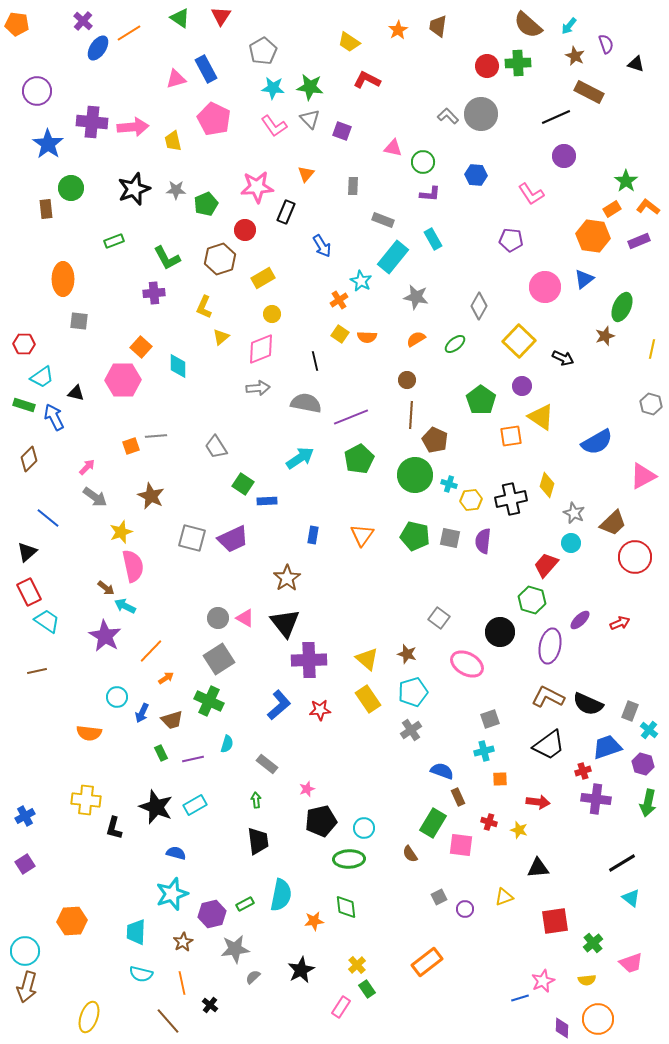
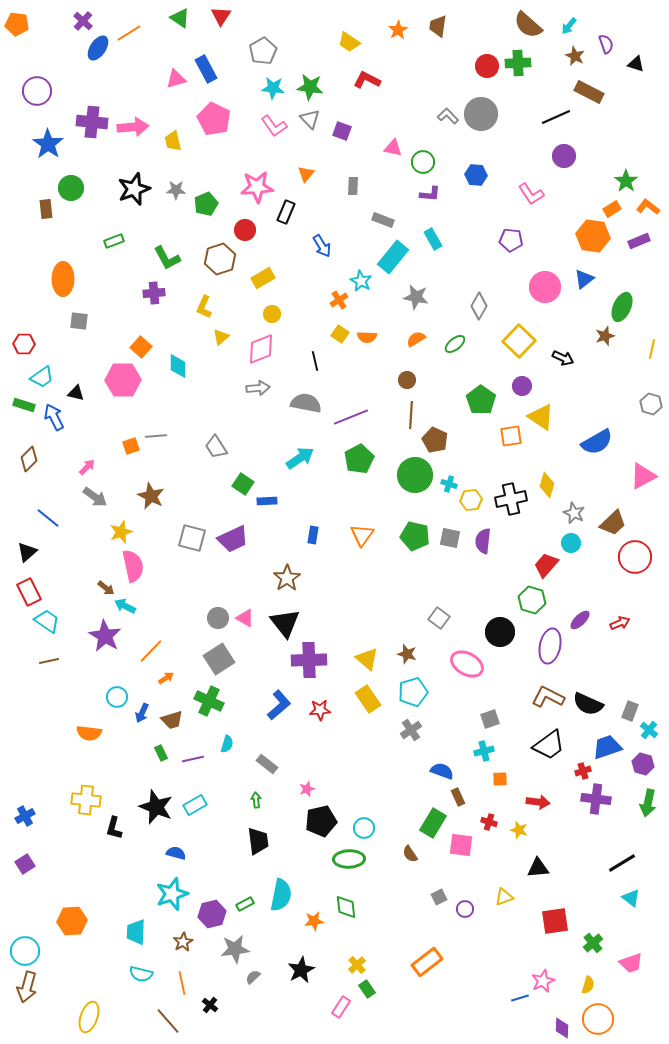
brown line at (37, 671): moved 12 px right, 10 px up
yellow semicircle at (587, 980): moved 1 px right, 5 px down; rotated 66 degrees counterclockwise
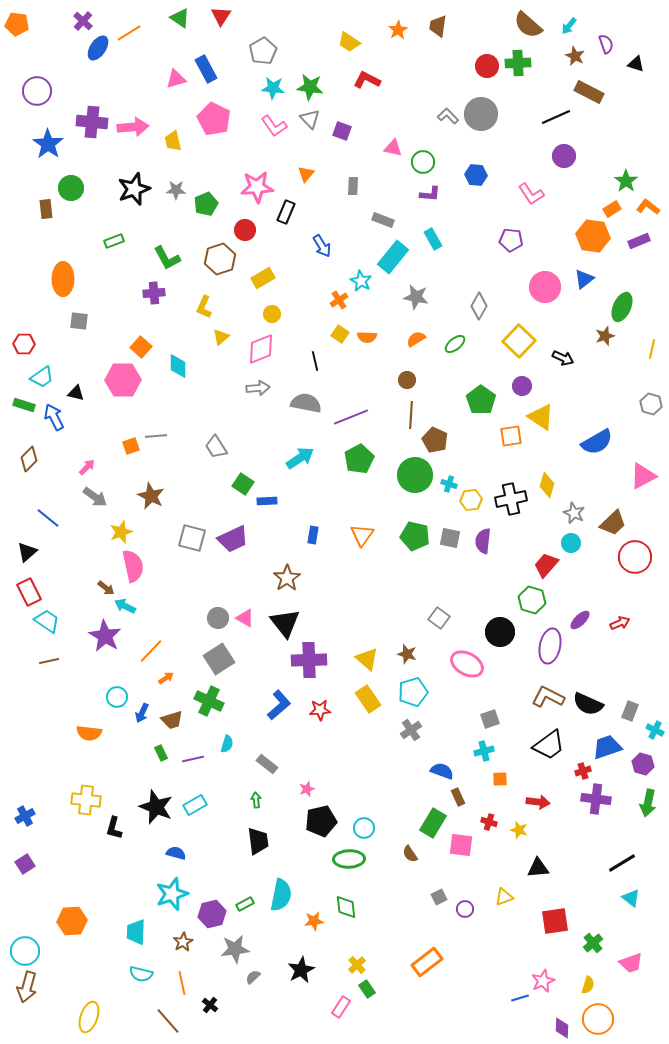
cyan cross at (649, 730): moved 6 px right; rotated 12 degrees counterclockwise
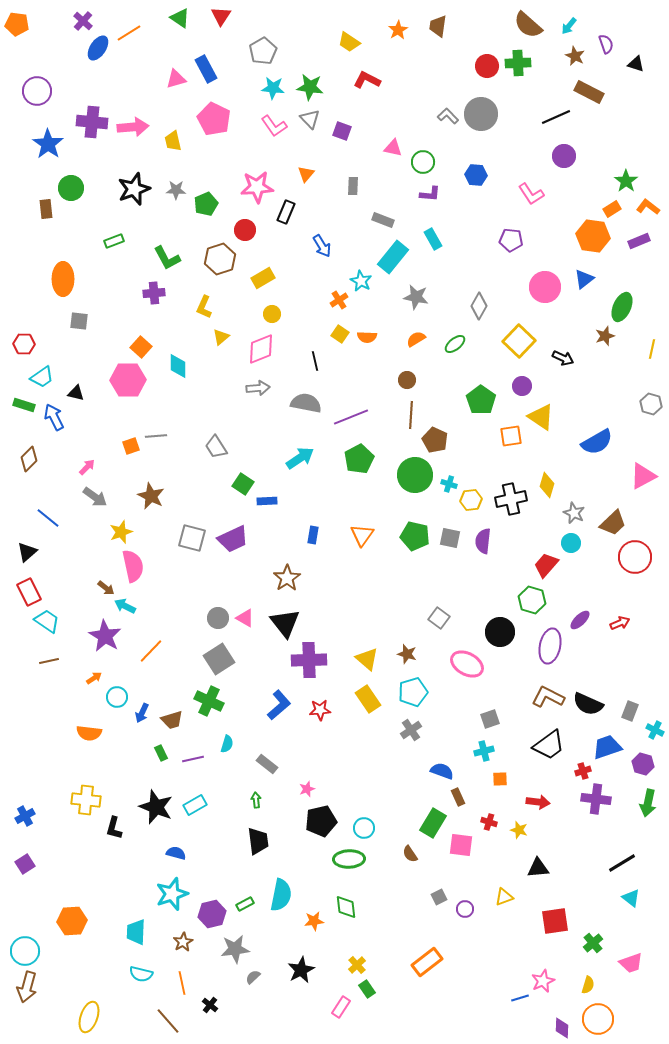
pink hexagon at (123, 380): moved 5 px right
orange arrow at (166, 678): moved 72 px left
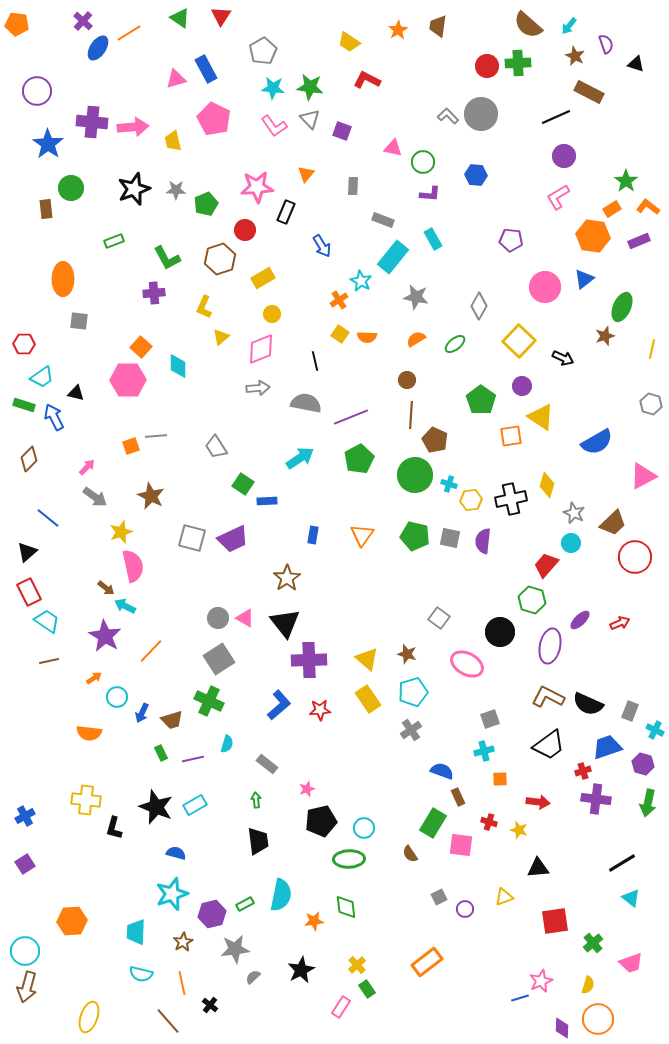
pink L-shape at (531, 194): moved 27 px right, 3 px down; rotated 92 degrees clockwise
pink star at (543, 981): moved 2 px left
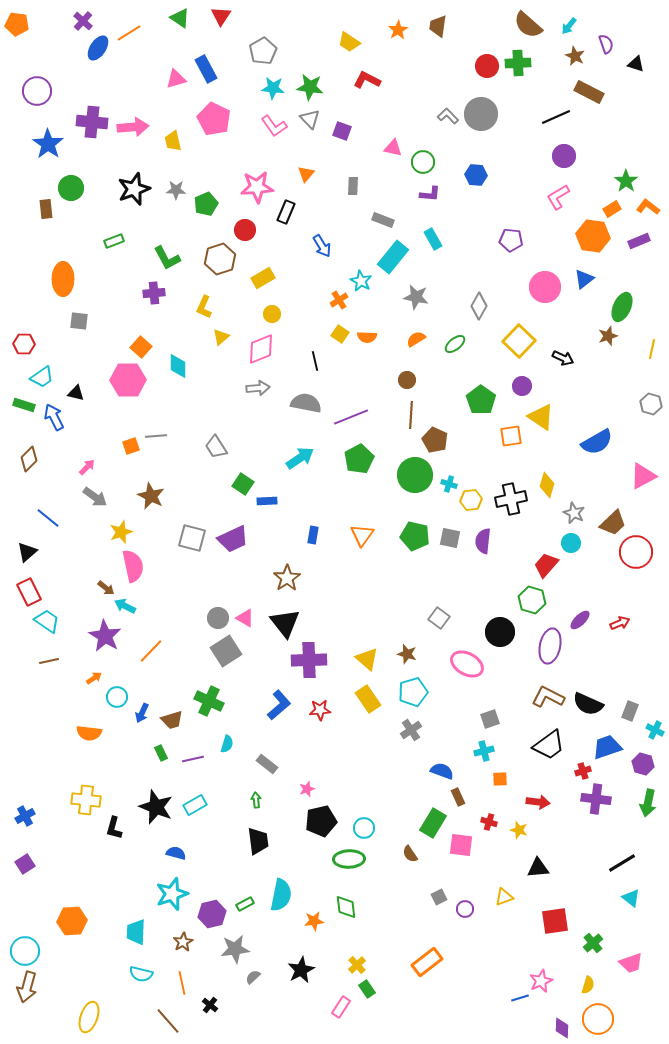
brown star at (605, 336): moved 3 px right
red circle at (635, 557): moved 1 px right, 5 px up
gray square at (219, 659): moved 7 px right, 8 px up
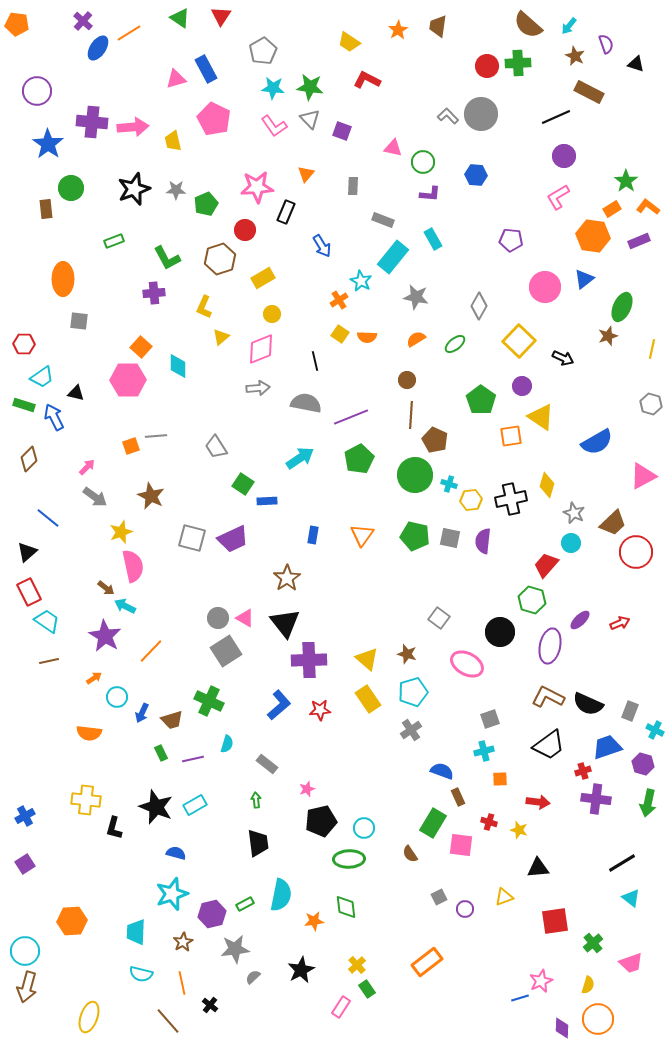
black trapezoid at (258, 841): moved 2 px down
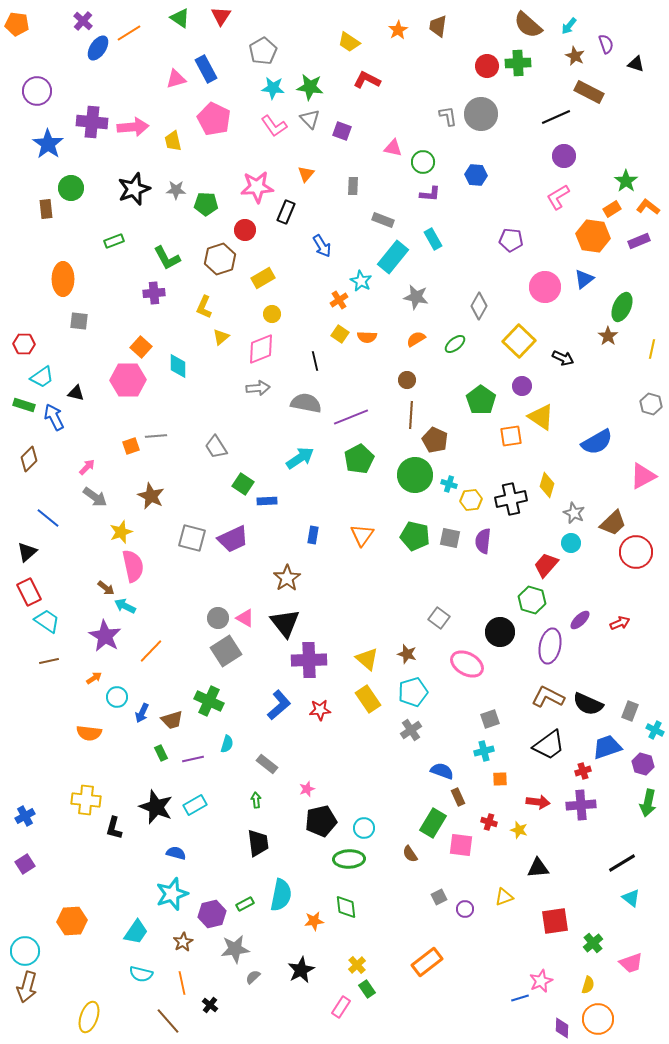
gray L-shape at (448, 116): rotated 35 degrees clockwise
green pentagon at (206, 204): rotated 25 degrees clockwise
brown star at (608, 336): rotated 18 degrees counterclockwise
purple cross at (596, 799): moved 15 px left, 6 px down; rotated 12 degrees counterclockwise
cyan trapezoid at (136, 932): rotated 148 degrees counterclockwise
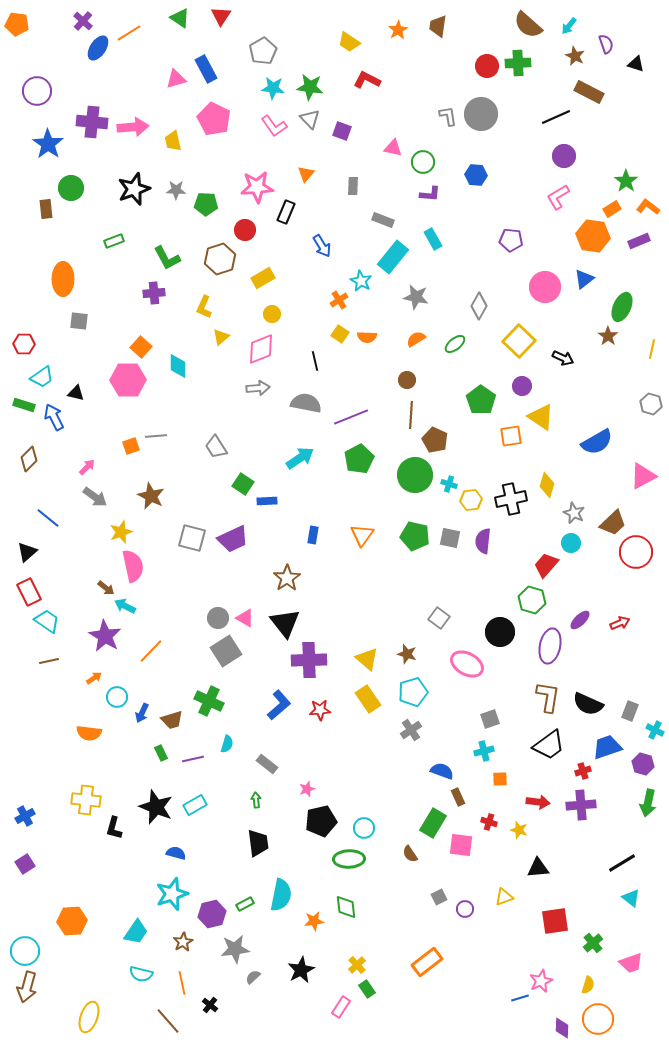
brown L-shape at (548, 697): rotated 72 degrees clockwise
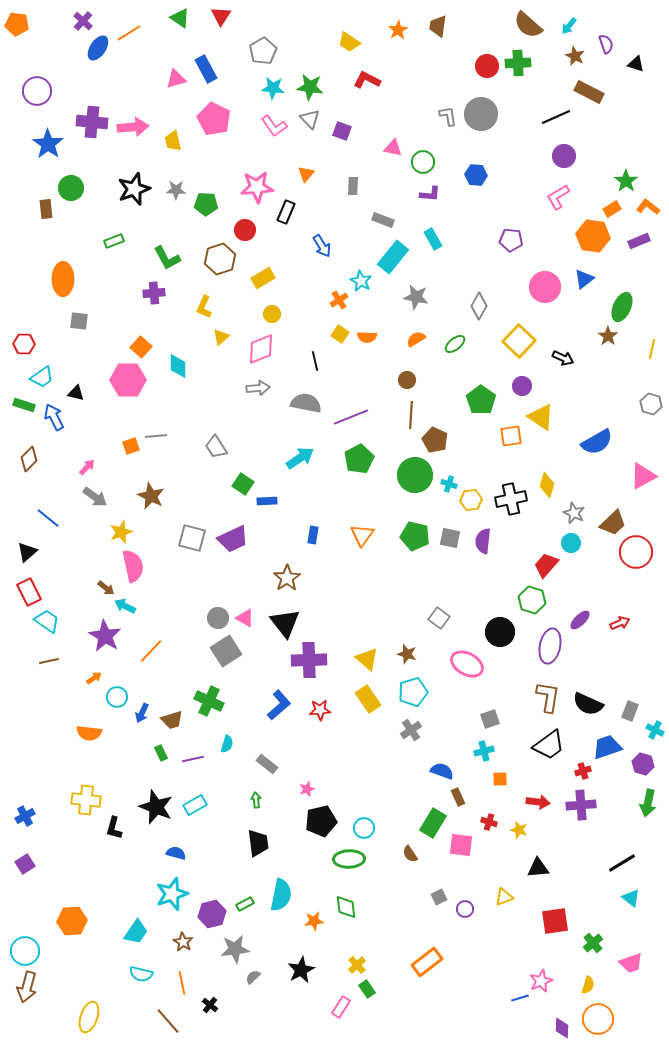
brown star at (183, 942): rotated 12 degrees counterclockwise
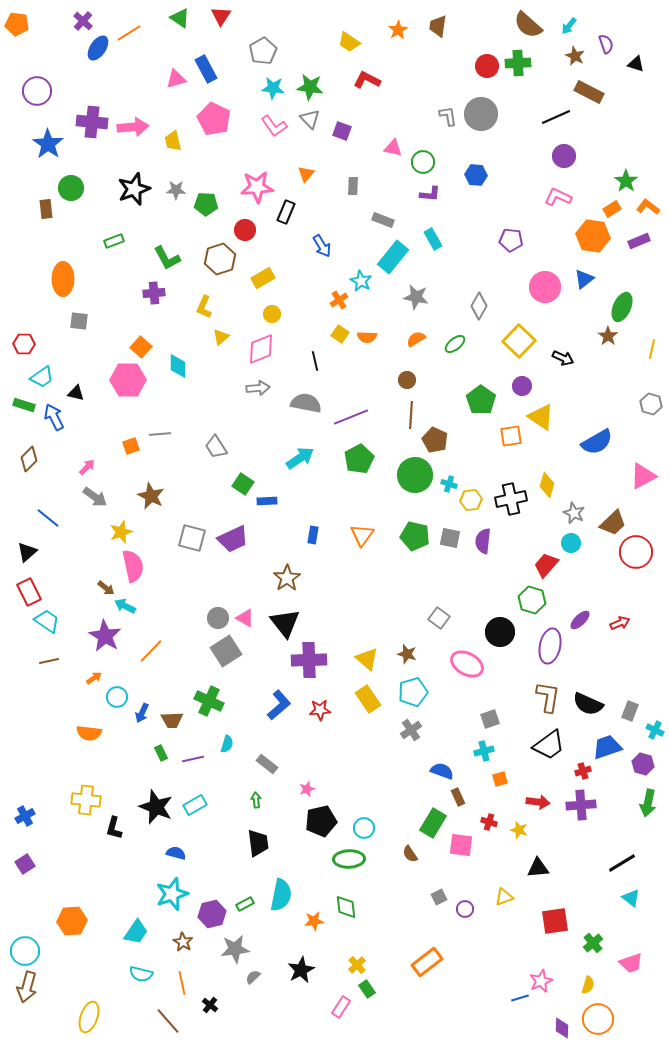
pink L-shape at (558, 197): rotated 56 degrees clockwise
gray line at (156, 436): moved 4 px right, 2 px up
brown trapezoid at (172, 720): rotated 15 degrees clockwise
orange square at (500, 779): rotated 14 degrees counterclockwise
